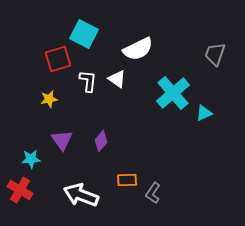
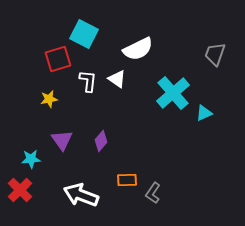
red cross: rotated 15 degrees clockwise
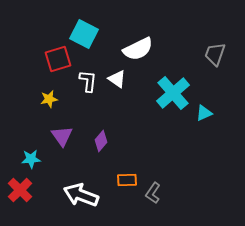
purple triangle: moved 4 px up
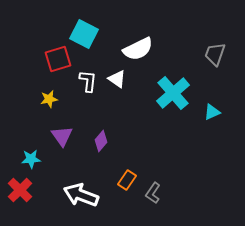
cyan triangle: moved 8 px right, 1 px up
orange rectangle: rotated 54 degrees counterclockwise
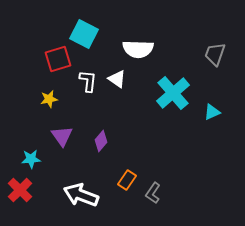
white semicircle: rotated 28 degrees clockwise
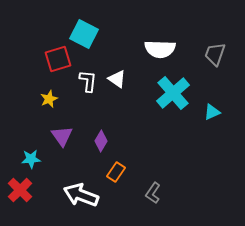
white semicircle: moved 22 px right
yellow star: rotated 12 degrees counterclockwise
purple diamond: rotated 10 degrees counterclockwise
orange rectangle: moved 11 px left, 8 px up
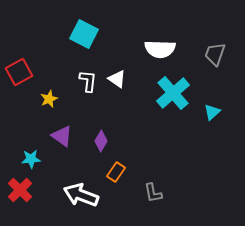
red square: moved 39 px left, 13 px down; rotated 12 degrees counterclockwise
cyan triangle: rotated 18 degrees counterclockwise
purple triangle: rotated 20 degrees counterclockwise
gray L-shape: rotated 45 degrees counterclockwise
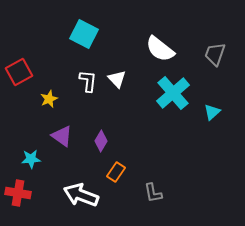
white semicircle: rotated 36 degrees clockwise
white triangle: rotated 12 degrees clockwise
red cross: moved 2 px left, 3 px down; rotated 35 degrees counterclockwise
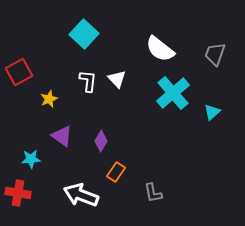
cyan square: rotated 16 degrees clockwise
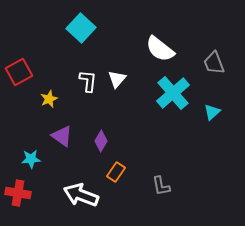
cyan square: moved 3 px left, 6 px up
gray trapezoid: moved 1 px left, 9 px down; rotated 40 degrees counterclockwise
white triangle: rotated 24 degrees clockwise
gray L-shape: moved 8 px right, 7 px up
